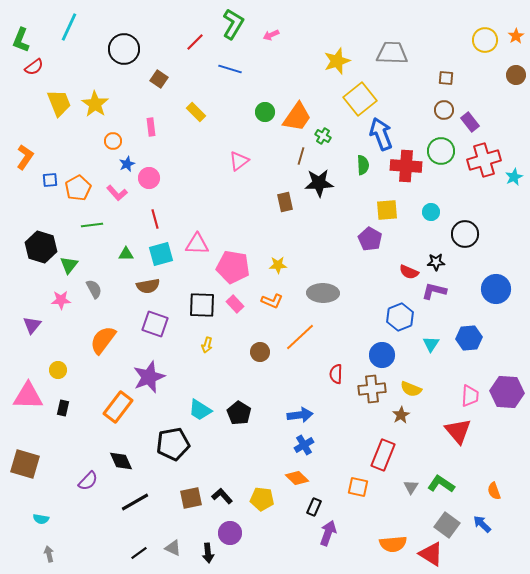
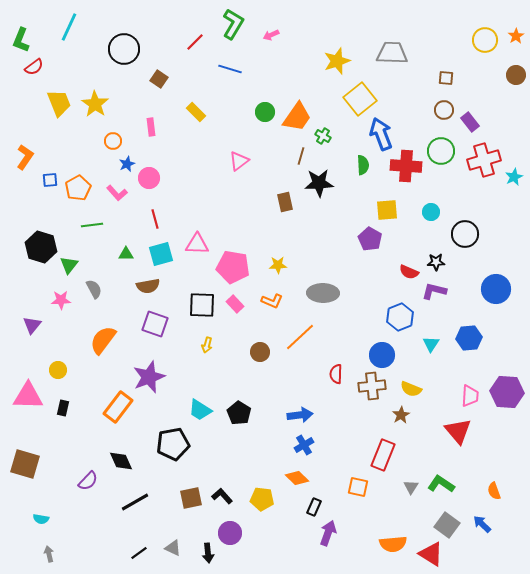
brown cross at (372, 389): moved 3 px up
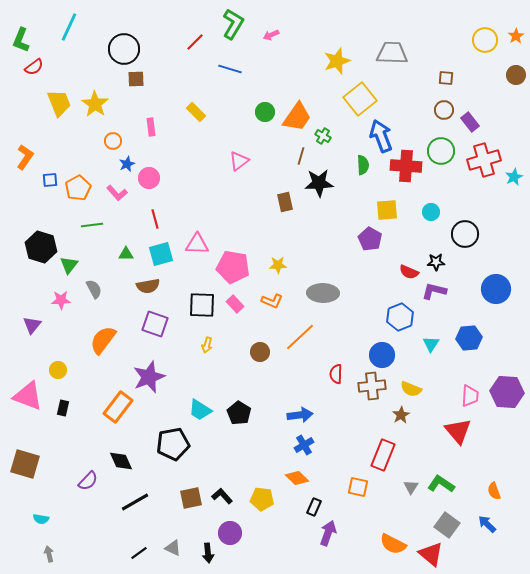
brown square at (159, 79): moved 23 px left; rotated 36 degrees counterclockwise
blue arrow at (381, 134): moved 2 px down
pink triangle at (28, 396): rotated 20 degrees clockwise
blue arrow at (482, 524): moved 5 px right
orange semicircle at (393, 544): rotated 32 degrees clockwise
red triangle at (431, 554): rotated 8 degrees clockwise
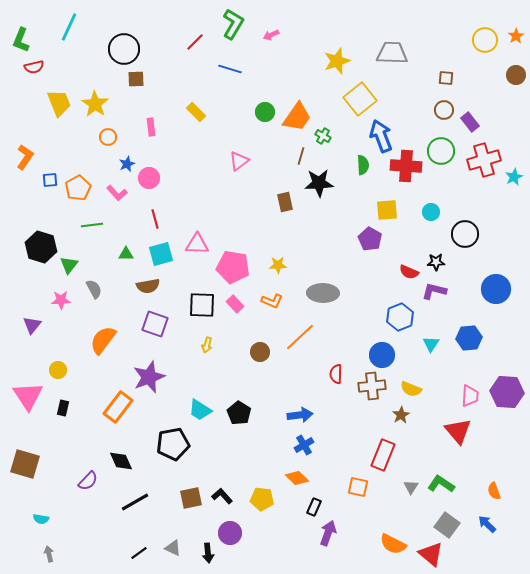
red semicircle at (34, 67): rotated 24 degrees clockwise
orange circle at (113, 141): moved 5 px left, 4 px up
pink triangle at (28, 396): rotated 36 degrees clockwise
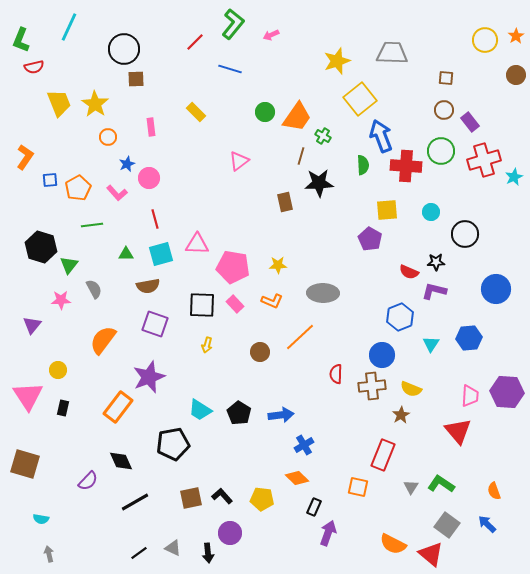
green L-shape at (233, 24): rotated 8 degrees clockwise
blue arrow at (300, 415): moved 19 px left
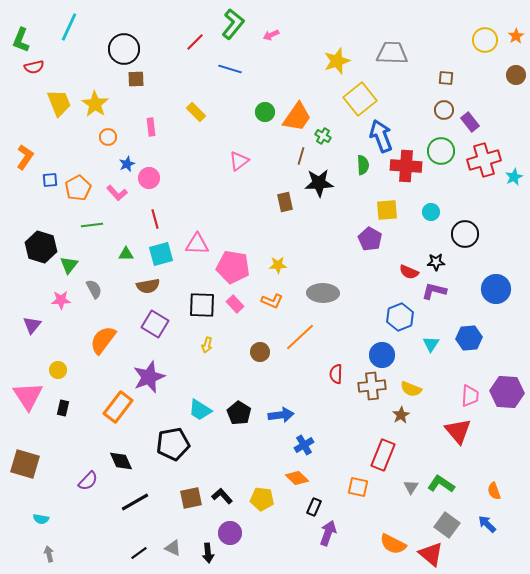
purple square at (155, 324): rotated 12 degrees clockwise
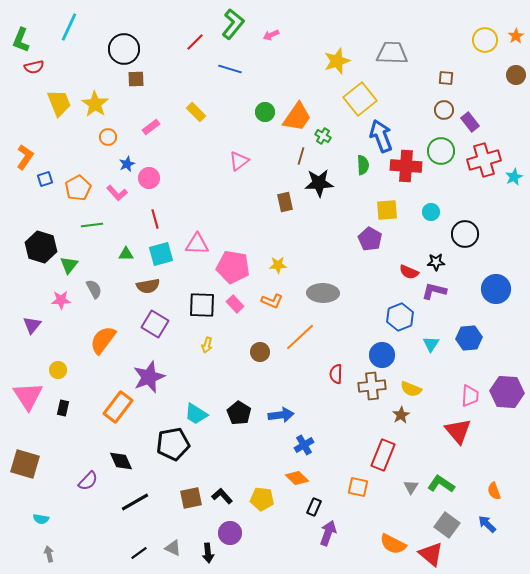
pink rectangle at (151, 127): rotated 60 degrees clockwise
blue square at (50, 180): moved 5 px left, 1 px up; rotated 14 degrees counterclockwise
cyan trapezoid at (200, 410): moved 4 px left, 4 px down
